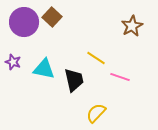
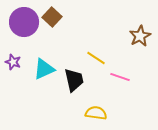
brown star: moved 8 px right, 10 px down
cyan triangle: rotated 35 degrees counterclockwise
yellow semicircle: rotated 55 degrees clockwise
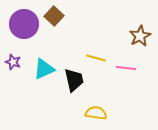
brown square: moved 2 px right, 1 px up
purple circle: moved 2 px down
yellow line: rotated 18 degrees counterclockwise
pink line: moved 6 px right, 9 px up; rotated 12 degrees counterclockwise
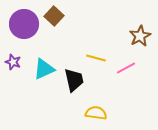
pink line: rotated 36 degrees counterclockwise
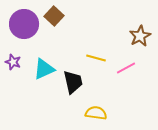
black trapezoid: moved 1 px left, 2 px down
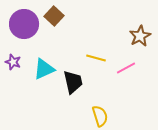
yellow semicircle: moved 4 px right, 3 px down; rotated 65 degrees clockwise
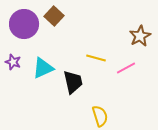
cyan triangle: moved 1 px left, 1 px up
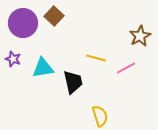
purple circle: moved 1 px left, 1 px up
purple star: moved 3 px up
cyan triangle: rotated 15 degrees clockwise
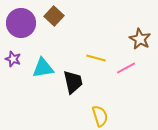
purple circle: moved 2 px left
brown star: moved 3 px down; rotated 15 degrees counterclockwise
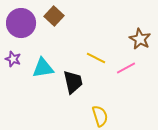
yellow line: rotated 12 degrees clockwise
